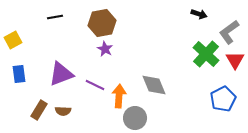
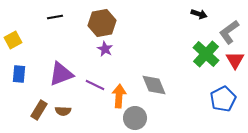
blue rectangle: rotated 12 degrees clockwise
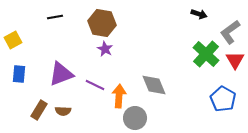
brown hexagon: rotated 20 degrees clockwise
gray L-shape: moved 1 px right
blue pentagon: rotated 15 degrees counterclockwise
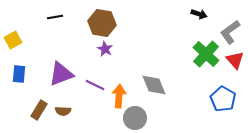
red triangle: rotated 12 degrees counterclockwise
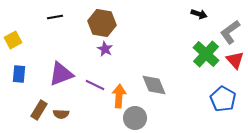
brown semicircle: moved 2 px left, 3 px down
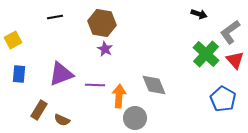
purple line: rotated 24 degrees counterclockwise
brown semicircle: moved 1 px right, 6 px down; rotated 21 degrees clockwise
